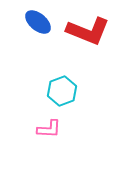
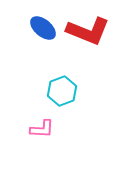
blue ellipse: moved 5 px right, 6 px down
pink L-shape: moved 7 px left
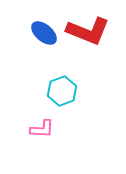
blue ellipse: moved 1 px right, 5 px down
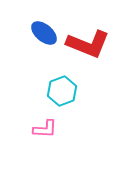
red L-shape: moved 13 px down
pink L-shape: moved 3 px right
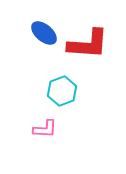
red L-shape: rotated 18 degrees counterclockwise
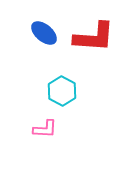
red L-shape: moved 6 px right, 7 px up
cyan hexagon: rotated 12 degrees counterclockwise
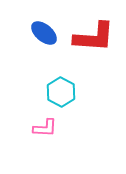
cyan hexagon: moved 1 px left, 1 px down
pink L-shape: moved 1 px up
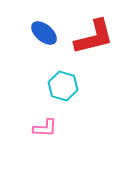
red L-shape: rotated 18 degrees counterclockwise
cyan hexagon: moved 2 px right, 6 px up; rotated 12 degrees counterclockwise
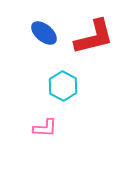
cyan hexagon: rotated 12 degrees clockwise
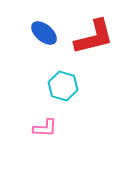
cyan hexagon: rotated 12 degrees counterclockwise
